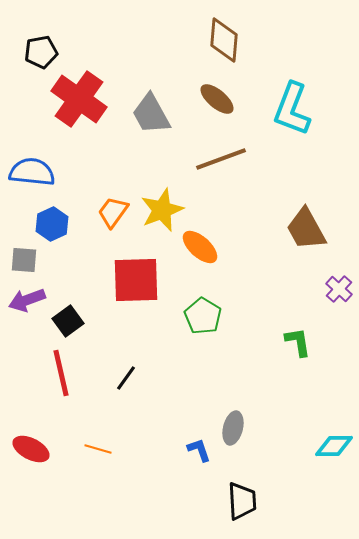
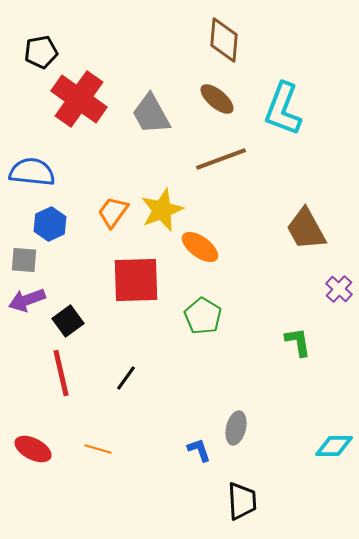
cyan L-shape: moved 9 px left
blue hexagon: moved 2 px left
orange ellipse: rotated 6 degrees counterclockwise
gray ellipse: moved 3 px right
red ellipse: moved 2 px right
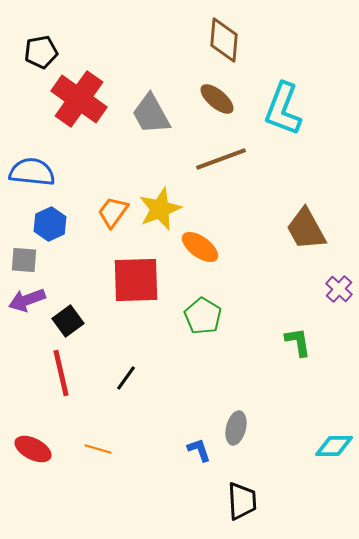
yellow star: moved 2 px left, 1 px up
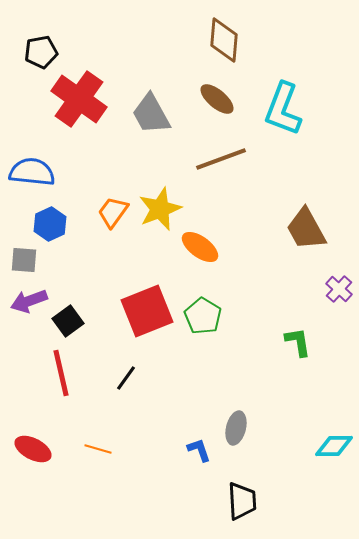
red square: moved 11 px right, 31 px down; rotated 20 degrees counterclockwise
purple arrow: moved 2 px right, 1 px down
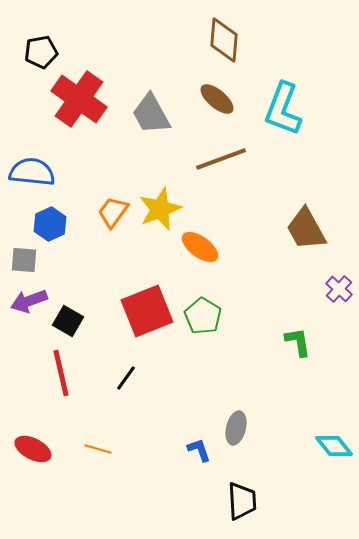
black square: rotated 24 degrees counterclockwise
cyan diamond: rotated 51 degrees clockwise
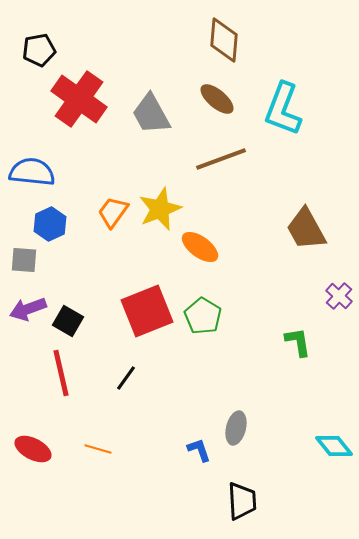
black pentagon: moved 2 px left, 2 px up
purple cross: moved 7 px down
purple arrow: moved 1 px left, 8 px down
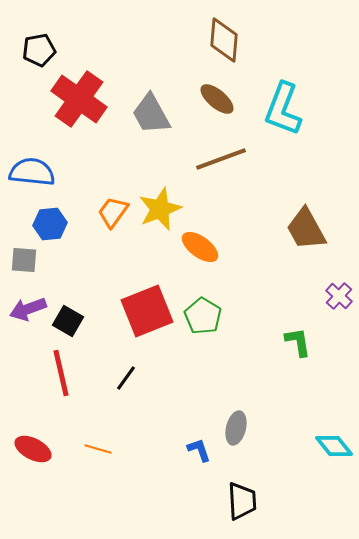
blue hexagon: rotated 20 degrees clockwise
